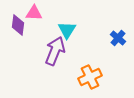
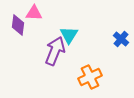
cyan triangle: moved 2 px right, 5 px down
blue cross: moved 3 px right, 1 px down
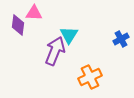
blue cross: rotated 21 degrees clockwise
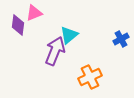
pink triangle: rotated 24 degrees counterclockwise
cyan triangle: rotated 18 degrees clockwise
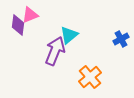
pink triangle: moved 4 px left, 2 px down
orange cross: rotated 15 degrees counterclockwise
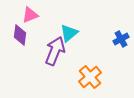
purple diamond: moved 2 px right, 10 px down
cyan triangle: moved 2 px up
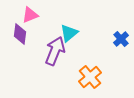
purple diamond: moved 1 px up
blue cross: rotated 14 degrees counterclockwise
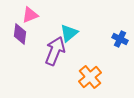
blue cross: moved 1 px left; rotated 21 degrees counterclockwise
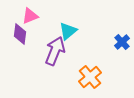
pink triangle: moved 1 px down
cyan triangle: moved 1 px left, 2 px up
blue cross: moved 2 px right, 3 px down; rotated 21 degrees clockwise
